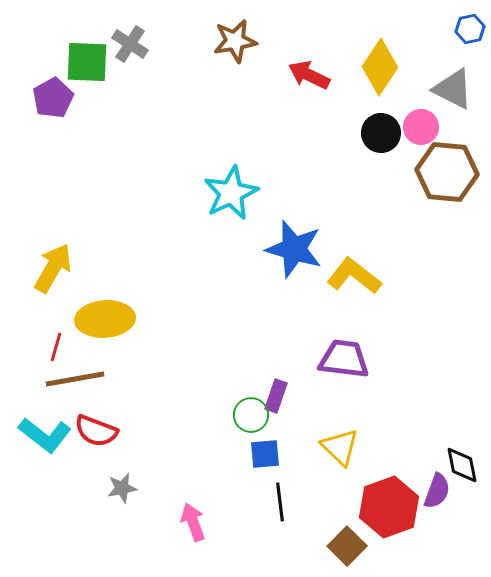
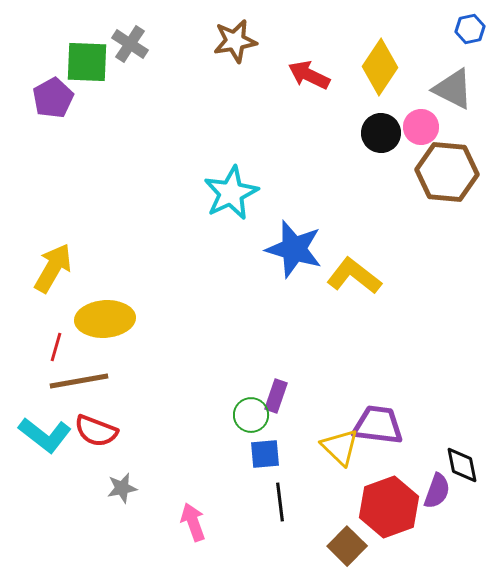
purple trapezoid: moved 34 px right, 66 px down
brown line: moved 4 px right, 2 px down
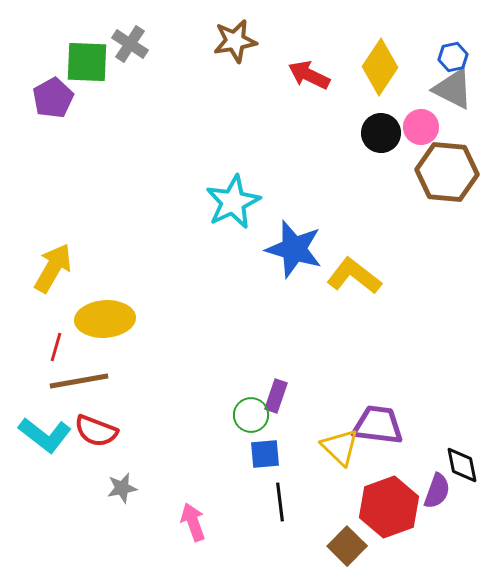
blue hexagon: moved 17 px left, 28 px down
cyan star: moved 2 px right, 9 px down
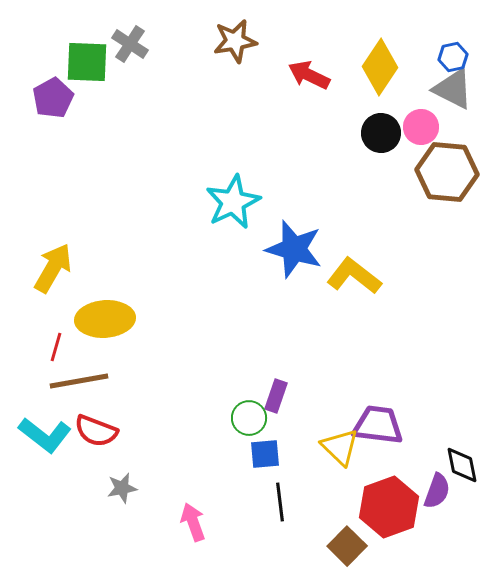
green circle: moved 2 px left, 3 px down
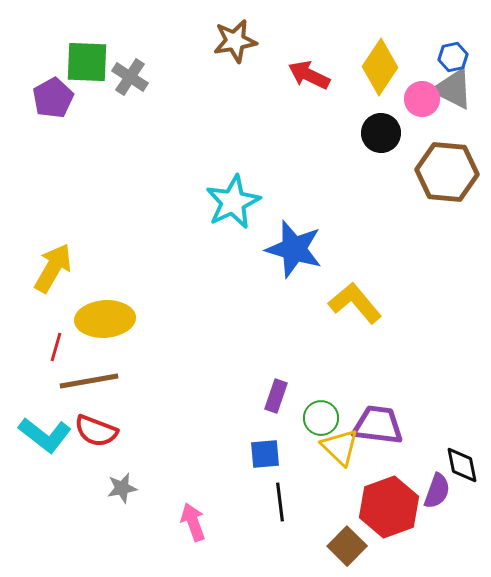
gray cross: moved 33 px down
pink circle: moved 1 px right, 28 px up
yellow L-shape: moved 1 px right, 27 px down; rotated 12 degrees clockwise
brown line: moved 10 px right
green circle: moved 72 px right
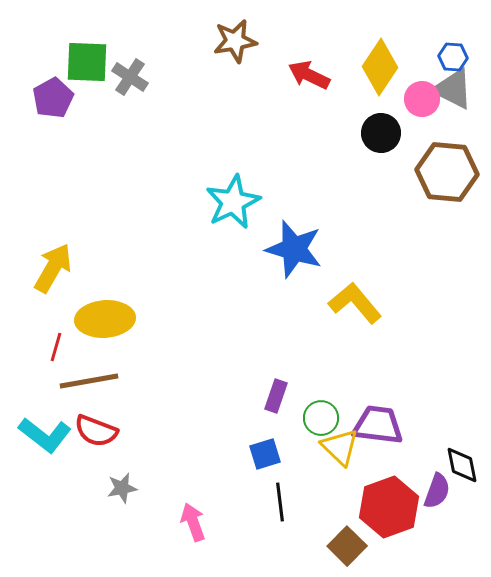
blue hexagon: rotated 16 degrees clockwise
blue square: rotated 12 degrees counterclockwise
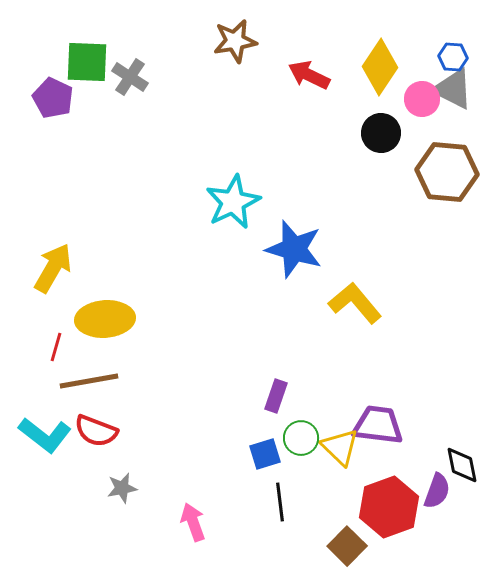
purple pentagon: rotated 18 degrees counterclockwise
green circle: moved 20 px left, 20 px down
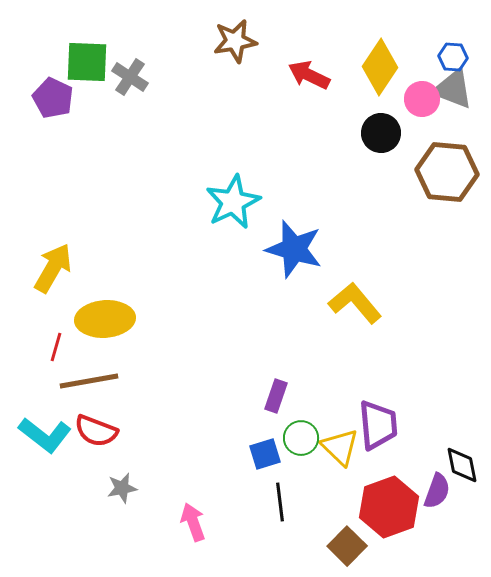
gray triangle: rotated 6 degrees counterclockwise
purple trapezoid: rotated 78 degrees clockwise
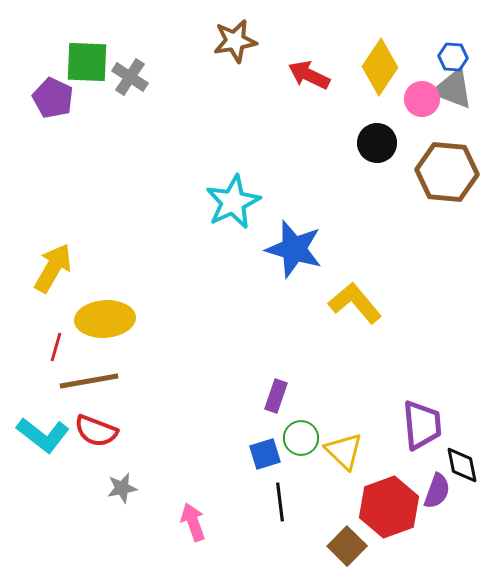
black circle: moved 4 px left, 10 px down
purple trapezoid: moved 44 px right
cyan L-shape: moved 2 px left
yellow triangle: moved 4 px right, 4 px down
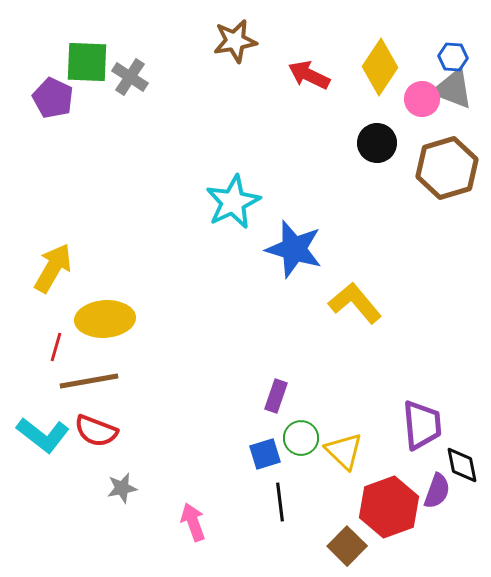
brown hexagon: moved 4 px up; rotated 22 degrees counterclockwise
